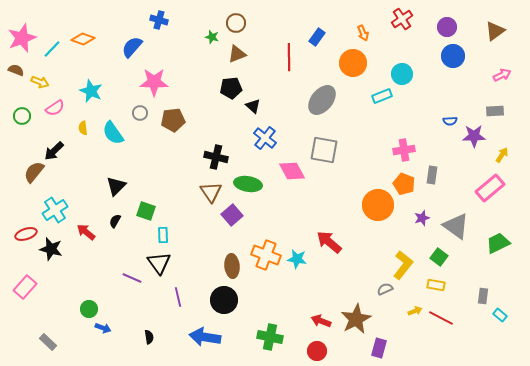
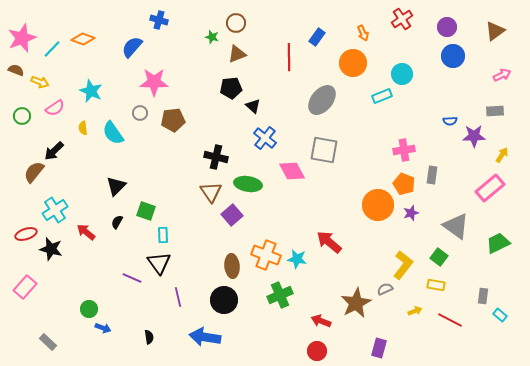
purple star at (422, 218): moved 11 px left, 5 px up
black semicircle at (115, 221): moved 2 px right, 1 px down
red line at (441, 318): moved 9 px right, 2 px down
brown star at (356, 319): moved 16 px up
green cross at (270, 337): moved 10 px right, 42 px up; rotated 35 degrees counterclockwise
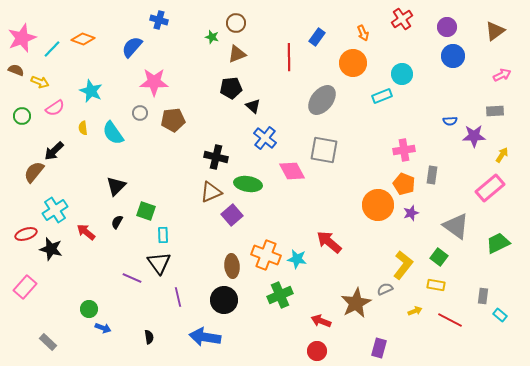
brown triangle at (211, 192): rotated 40 degrees clockwise
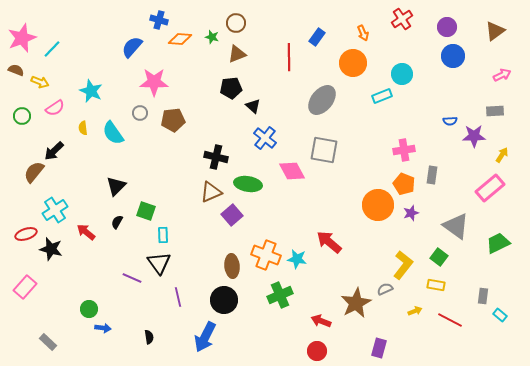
orange diamond at (83, 39): moved 97 px right; rotated 15 degrees counterclockwise
blue arrow at (103, 328): rotated 14 degrees counterclockwise
blue arrow at (205, 337): rotated 72 degrees counterclockwise
